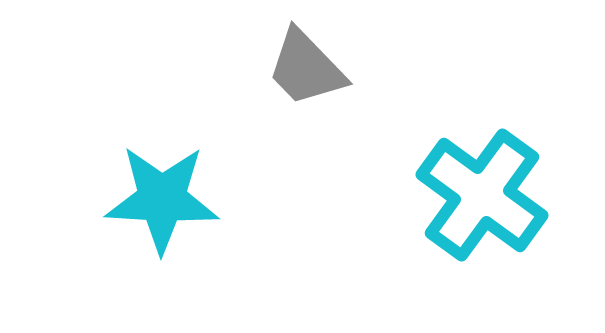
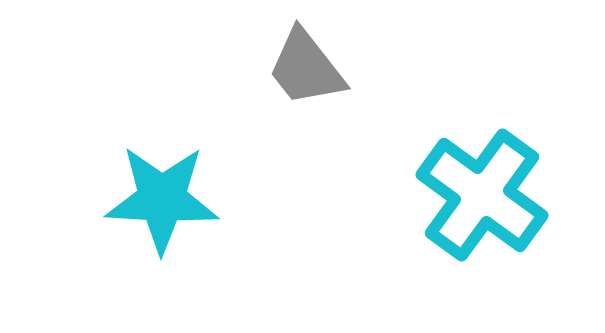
gray trapezoid: rotated 6 degrees clockwise
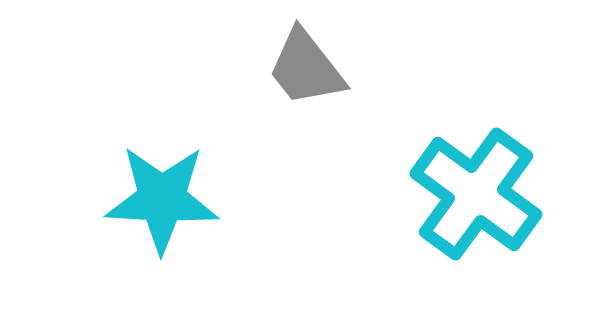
cyan cross: moved 6 px left, 1 px up
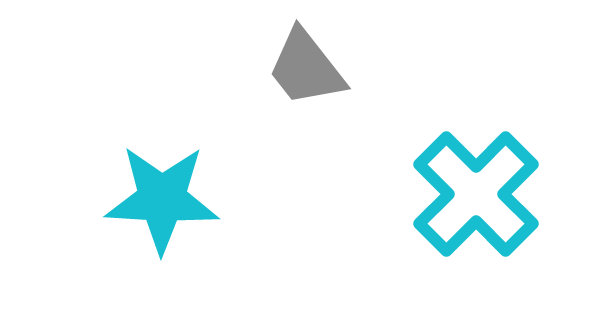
cyan cross: rotated 9 degrees clockwise
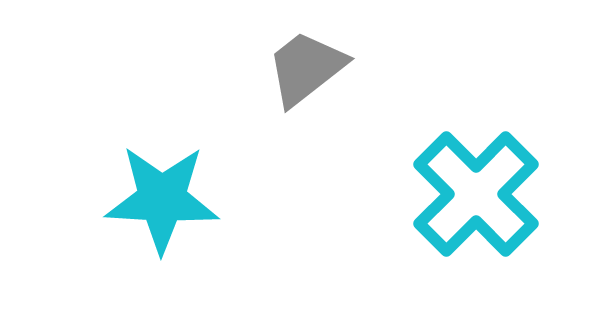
gray trapezoid: rotated 90 degrees clockwise
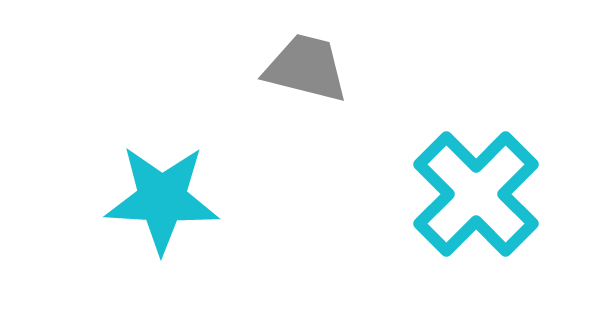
gray trapezoid: rotated 52 degrees clockwise
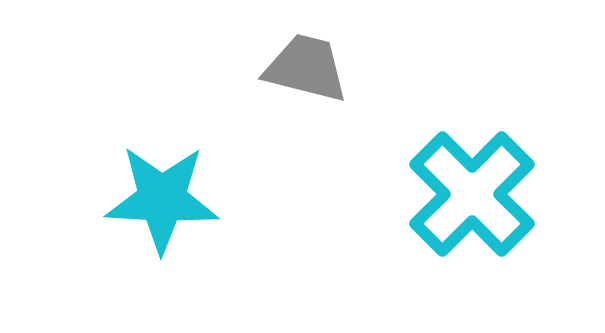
cyan cross: moved 4 px left
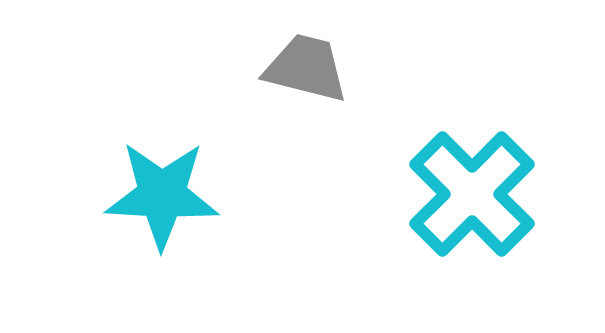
cyan star: moved 4 px up
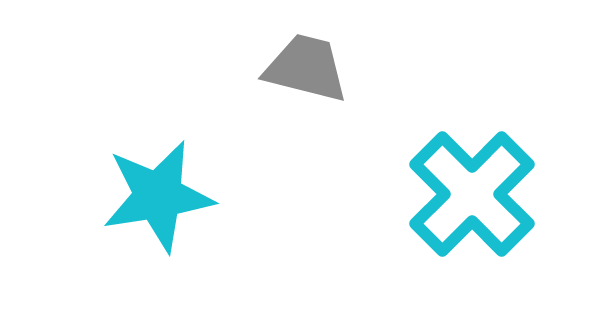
cyan star: moved 4 px left, 1 px down; rotated 12 degrees counterclockwise
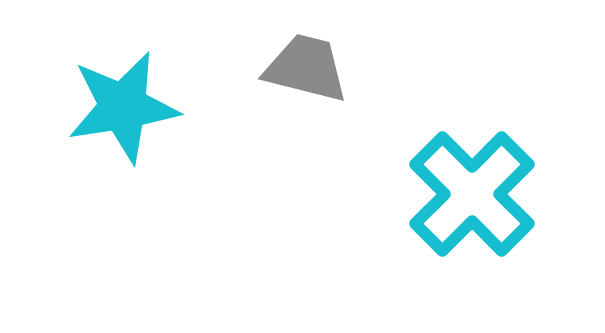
cyan star: moved 35 px left, 89 px up
